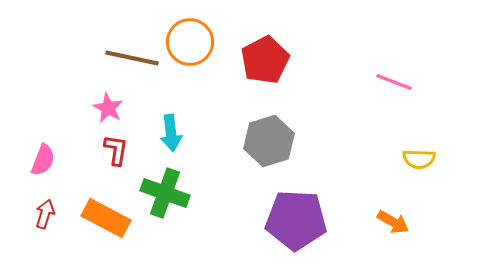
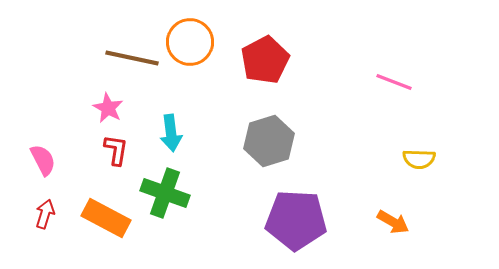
pink semicircle: rotated 48 degrees counterclockwise
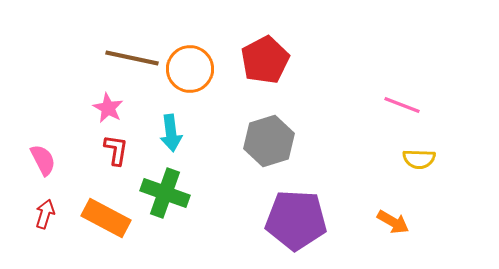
orange circle: moved 27 px down
pink line: moved 8 px right, 23 px down
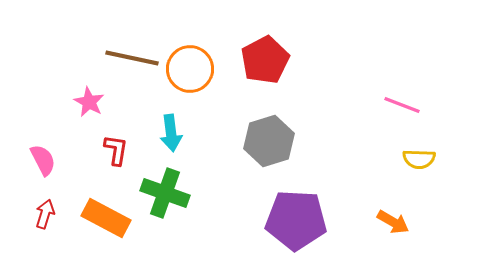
pink star: moved 19 px left, 6 px up
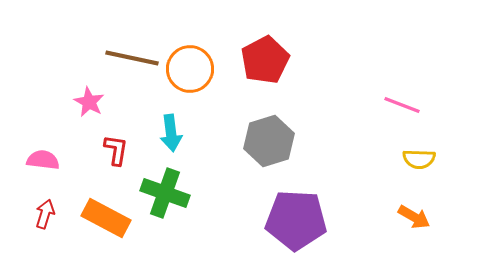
pink semicircle: rotated 56 degrees counterclockwise
orange arrow: moved 21 px right, 5 px up
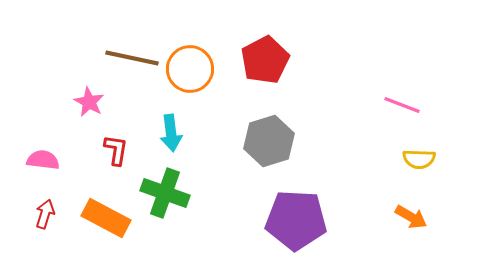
orange arrow: moved 3 px left
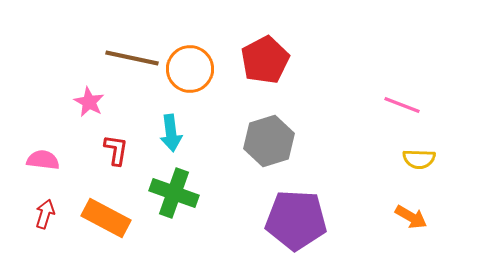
green cross: moved 9 px right
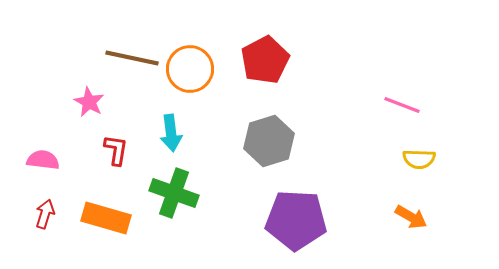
orange rectangle: rotated 12 degrees counterclockwise
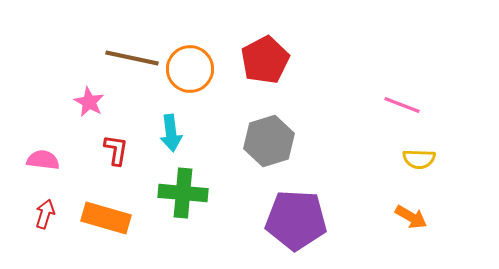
green cross: moved 9 px right; rotated 15 degrees counterclockwise
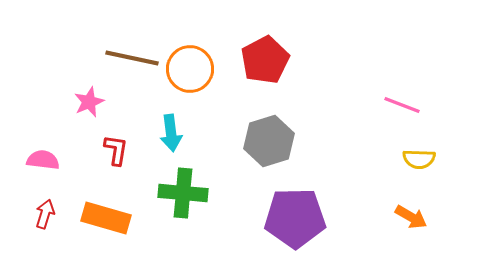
pink star: rotated 20 degrees clockwise
purple pentagon: moved 1 px left, 2 px up; rotated 4 degrees counterclockwise
